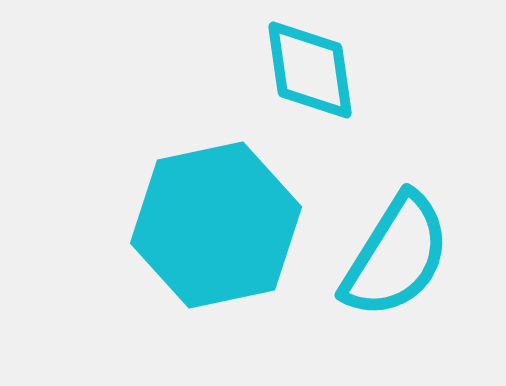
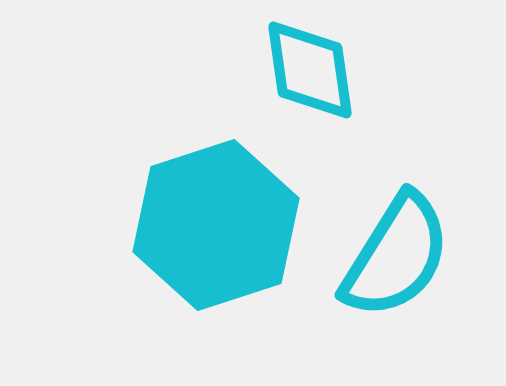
cyan hexagon: rotated 6 degrees counterclockwise
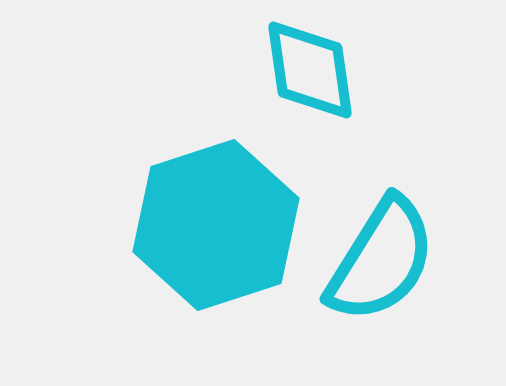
cyan semicircle: moved 15 px left, 4 px down
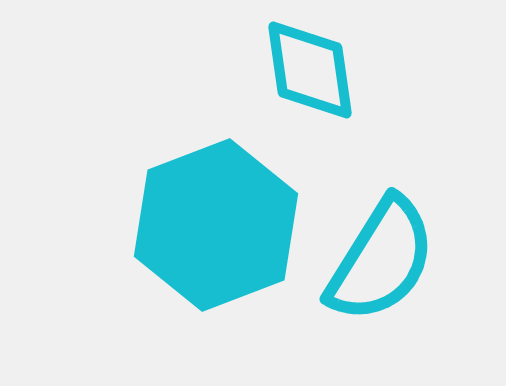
cyan hexagon: rotated 3 degrees counterclockwise
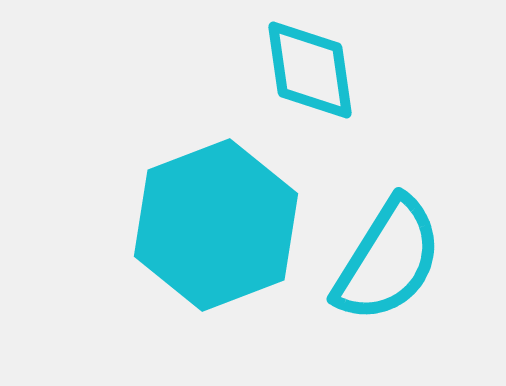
cyan semicircle: moved 7 px right
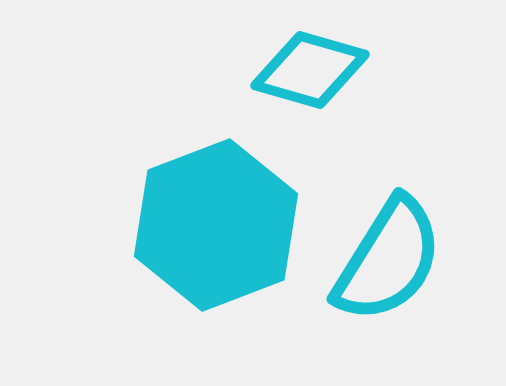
cyan diamond: rotated 66 degrees counterclockwise
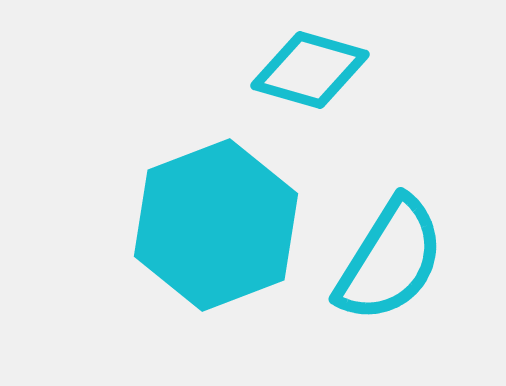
cyan semicircle: moved 2 px right
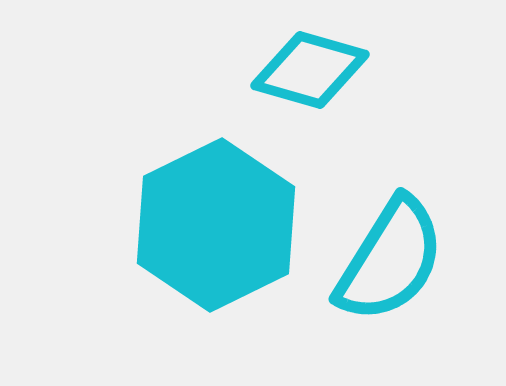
cyan hexagon: rotated 5 degrees counterclockwise
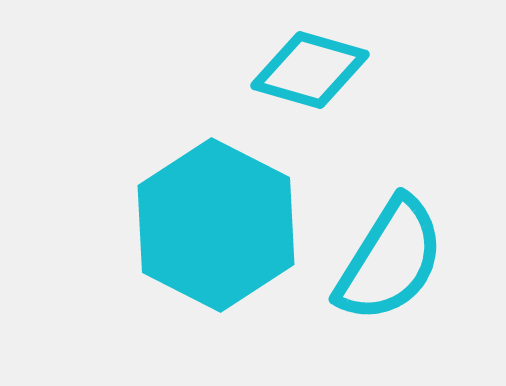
cyan hexagon: rotated 7 degrees counterclockwise
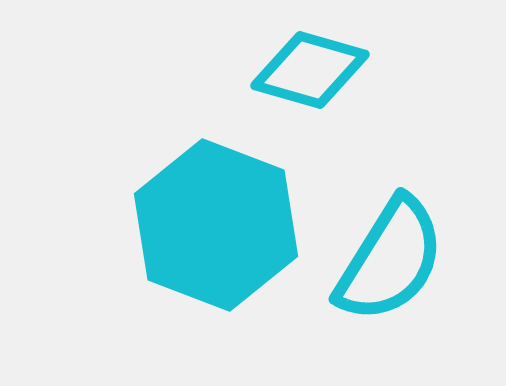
cyan hexagon: rotated 6 degrees counterclockwise
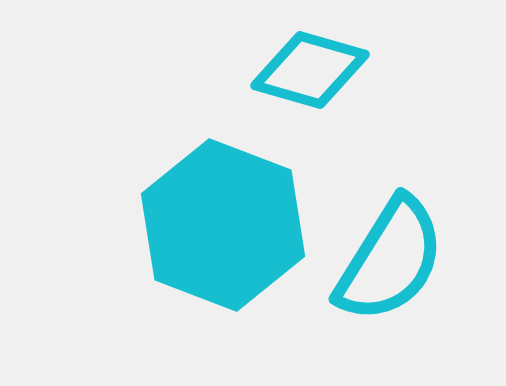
cyan hexagon: moved 7 px right
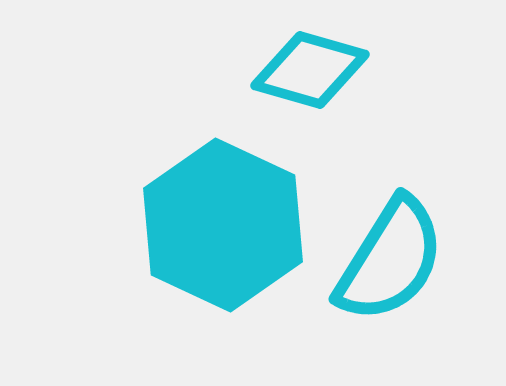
cyan hexagon: rotated 4 degrees clockwise
